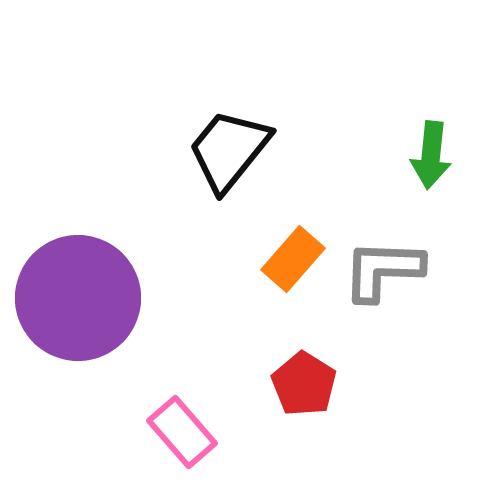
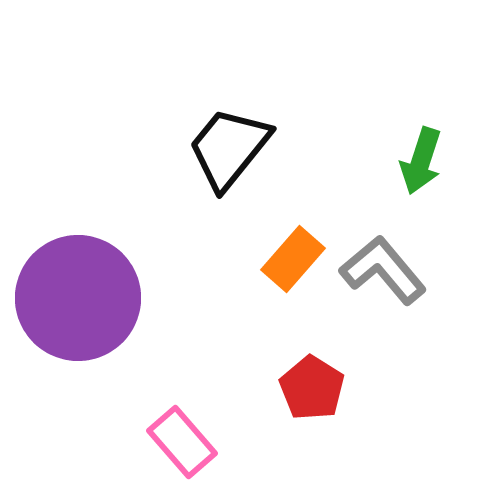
black trapezoid: moved 2 px up
green arrow: moved 10 px left, 6 px down; rotated 12 degrees clockwise
gray L-shape: rotated 48 degrees clockwise
red pentagon: moved 8 px right, 4 px down
pink rectangle: moved 10 px down
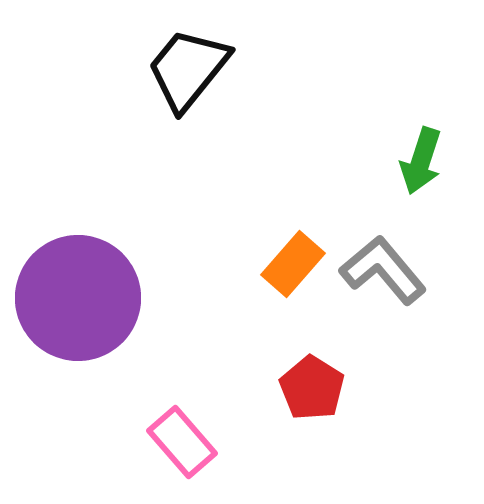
black trapezoid: moved 41 px left, 79 px up
orange rectangle: moved 5 px down
